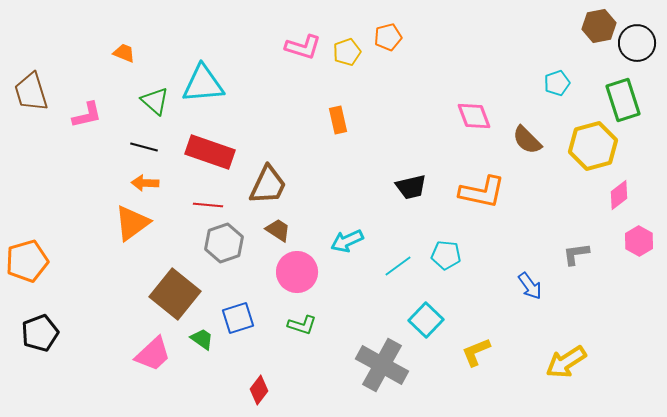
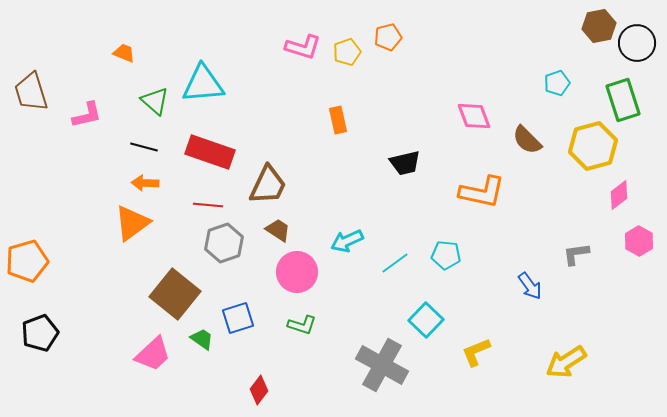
black trapezoid at (411, 187): moved 6 px left, 24 px up
cyan line at (398, 266): moved 3 px left, 3 px up
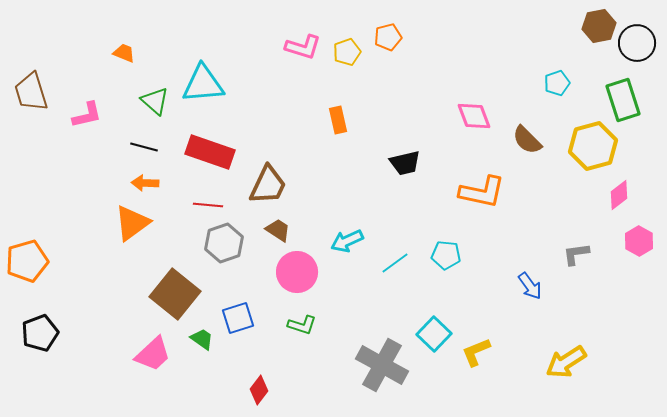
cyan square at (426, 320): moved 8 px right, 14 px down
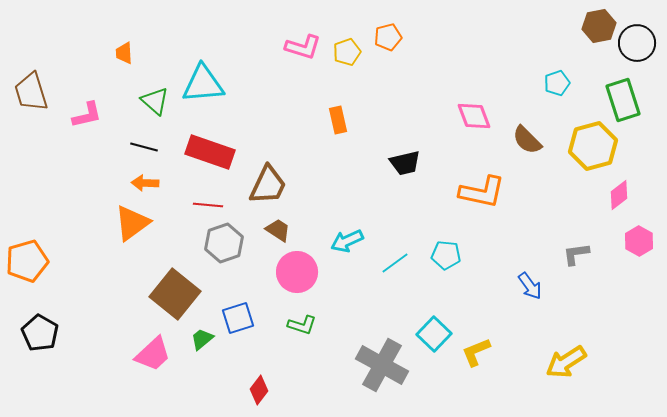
orange trapezoid at (124, 53): rotated 115 degrees counterclockwise
black pentagon at (40, 333): rotated 21 degrees counterclockwise
green trapezoid at (202, 339): rotated 75 degrees counterclockwise
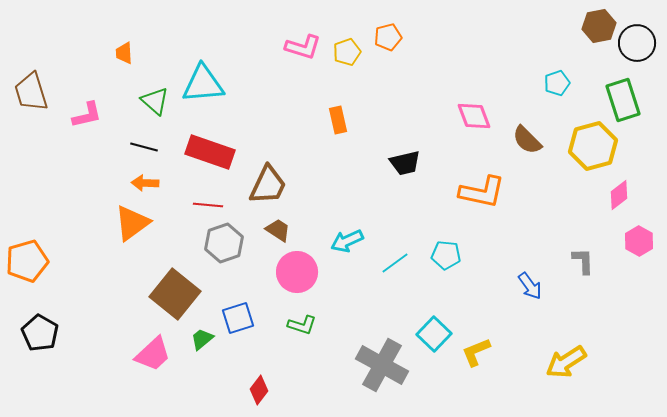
gray L-shape at (576, 254): moved 7 px right, 7 px down; rotated 96 degrees clockwise
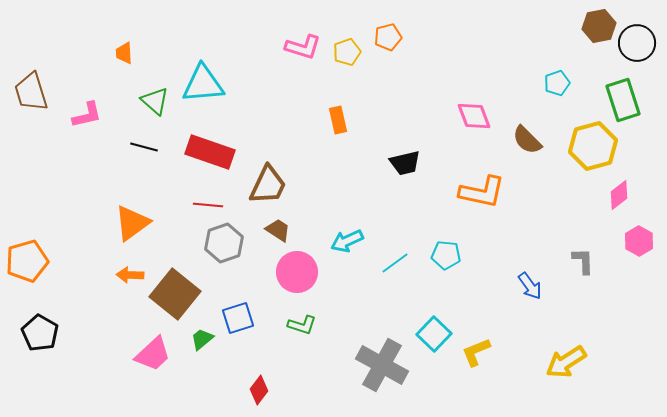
orange arrow at (145, 183): moved 15 px left, 92 px down
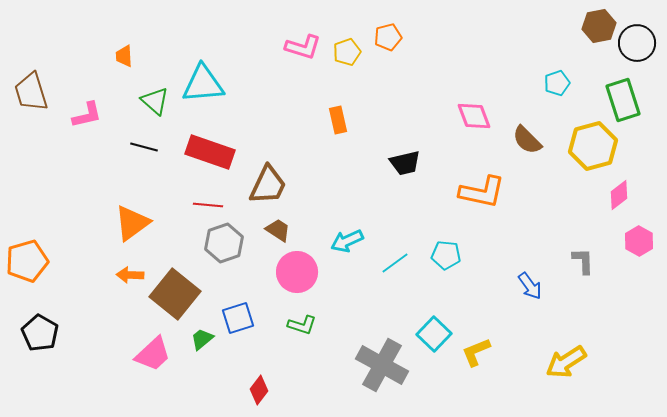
orange trapezoid at (124, 53): moved 3 px down
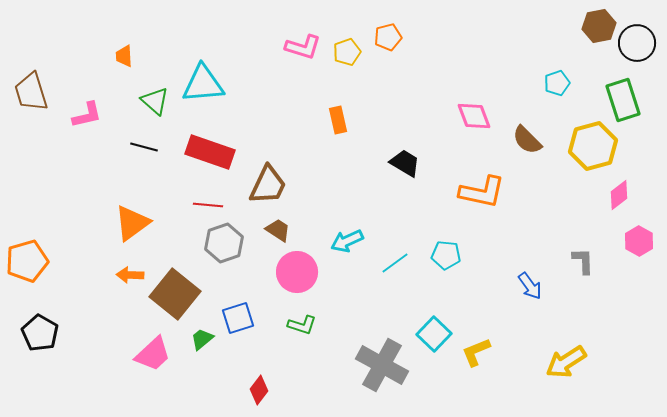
black trapezoid at (405, 163): rotated 136 degrees counterclockwise
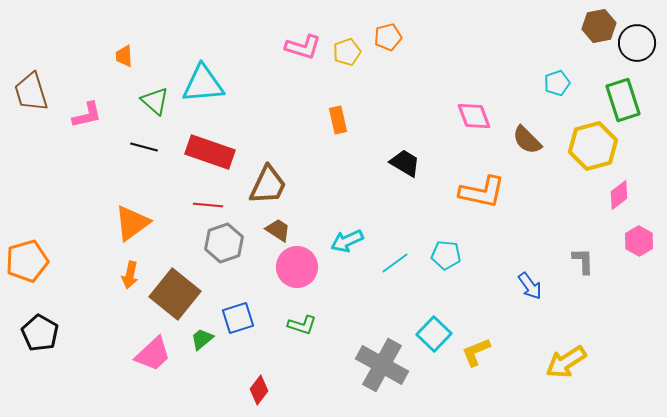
pink circle at (297, 272): moved 5 px up
orange arrow at (130, 275): rotated 80 degrees counterclockwise
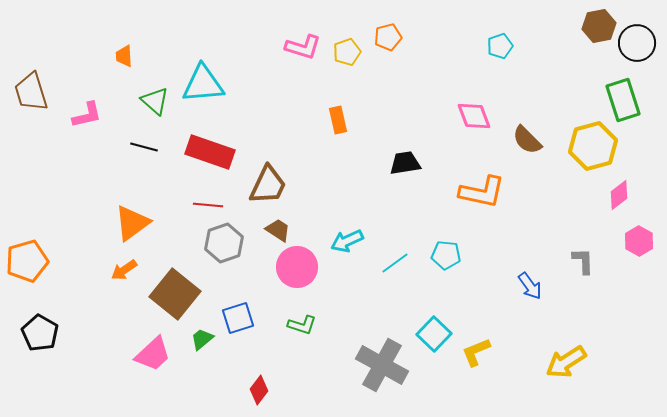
cyan pentagon at (557, 83): moved 57 px left, 37 px up
black trapezoid at (405, 163): rotated 40 degrees counterclockwise
orange arrow at (130, 275): moved 6 px left, 5 px up; rotated 44 degrees clockwise
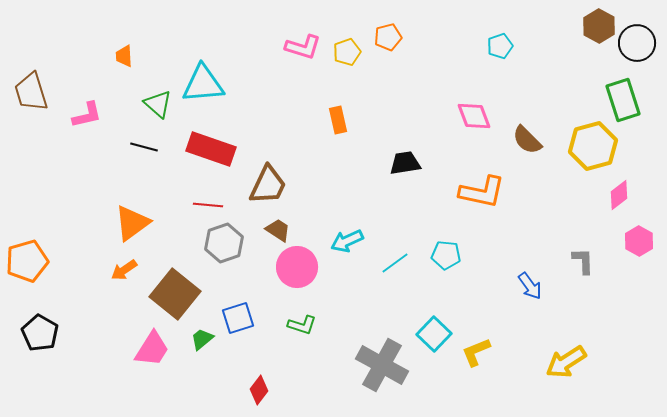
brown hexagon at (599, 26): rotated 20 degrees counterclockwise
green triangle at (155, 101): moved 3 px right, 3 px down
red rectangle at (210, 152): moved 1 px right, 3 px up
pink trapezoid at (153, 354): moved 1 px left, 5 px up; rotated 15 degrees counterclockwise
